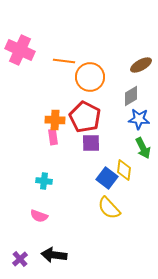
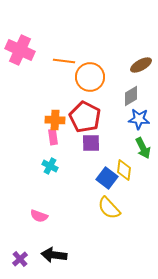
cyan cross: moved 6 px right, 15 px up; rotated 21 degrees clockwise
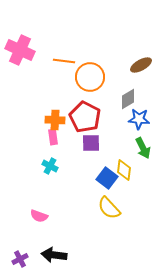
gray diamond: moved 3 px left, 3 px down
purple cross: rotated 14 degrees clockwise
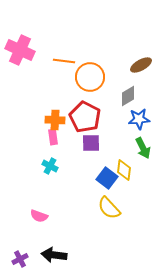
gray diamond: moved 3 px up
blue star: rotated 10 degrees counterclockwise
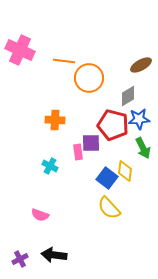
orange circle: moved 1 px left, 1 px down
red pentagon: moved 28 px right, 8 px down; rotated 12 degrees counterclockwise
pink rectangle: moved 25 px right, 15 px down
yellow diamond: moved 1 px right, 1 px down
pink semicircle: moved 1 px right, 1 px up
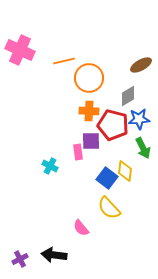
orange line: rotated 20 degrees counterclockwise
orange cross: moved 34 px right, 9 px up
purple square: moved 2 px up
pink semicircle: moved 41 px right, 13 px down; rotated 30 degrees clockwise
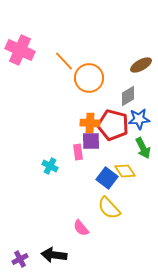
orange line: rotated 60 degrees clockwise
orange cross: moved 1 px right, 12 px down
yellow diamond: rotated 40 degrees counterclockwise
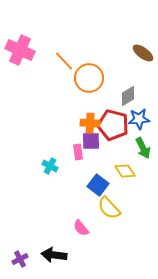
brown ellipse: moved 2 px right, 12 px up; rotated 65 degrees clockwise
blue square: moved 9 px left, 7 px down
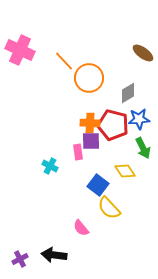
gray diamond: moved 3 px up
